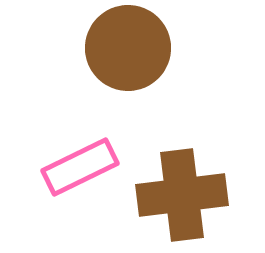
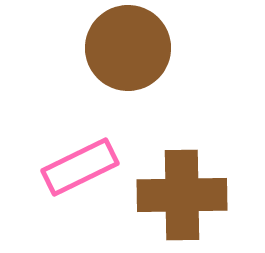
brown cross: rotated 6 degrees clockwise
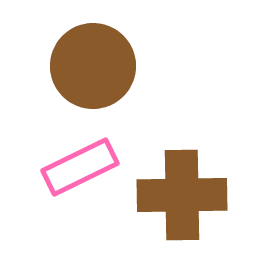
brown circle: moved 35 px left, 18 px down
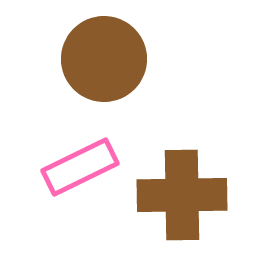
brown circle: moved 11 px right, 7 px up
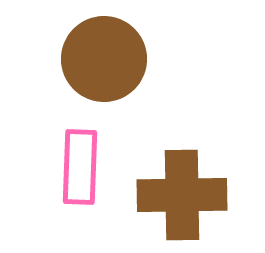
pink rectangle: rotated 62 degrees counterclockwise
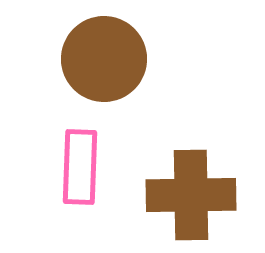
brown cross: moved 9 px right
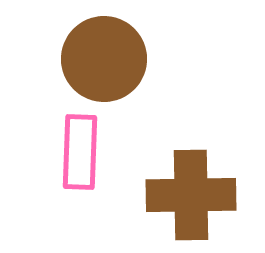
pink rectangle: moved 15 px up
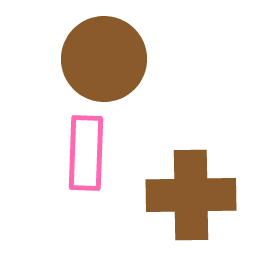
pink rectangle: moved 6 px right, 1 px down
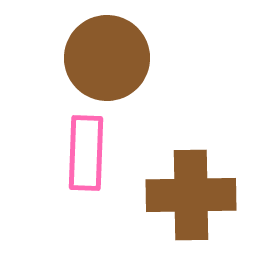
brown circle: moved 3 px right, 1 px up
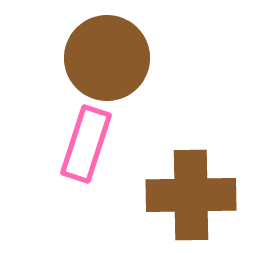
pink rectangle: moved 9 px up; rotated 16 degrees clockwise
